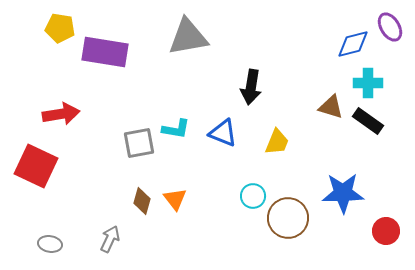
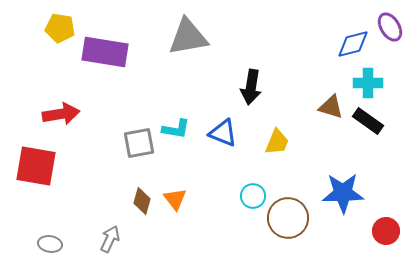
red square: rotated 15 degrees counterclockwise
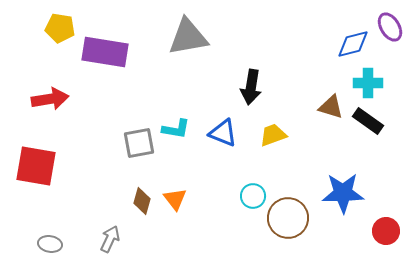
red arrow: moved 11 px left, 15 px up
yellow trapezoid: moved 4 px left, 7 px up; rotated 132 degrees counterclockwise
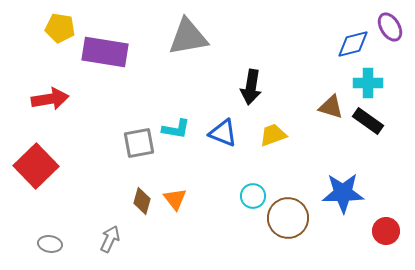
red square: rotated 36 degrees clockwise
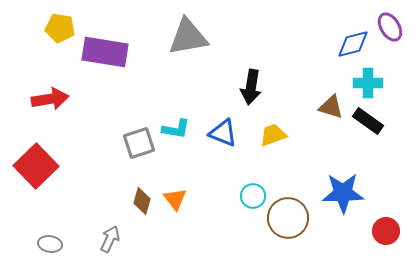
gray square: rotated 8 degrees counterclockwise
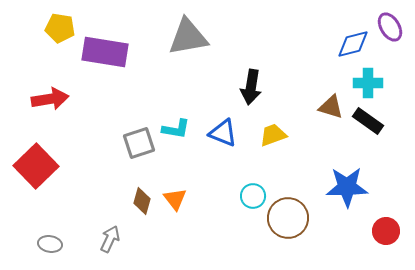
blue star: moved 4 px right, 6 px up
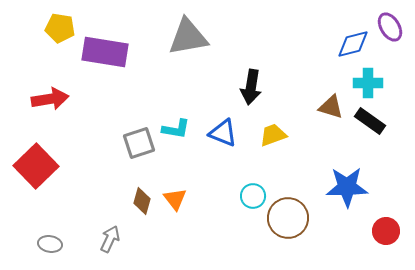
black rectangle: moved 2 px right
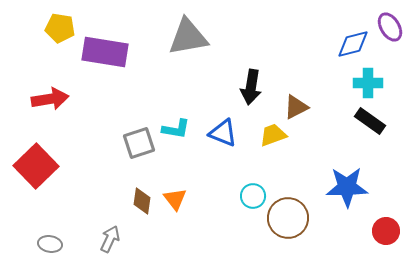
brown triangle: moved 35 px left; rotated 44 degrees counterclockwise
brown diamond: rotated 8 degrees counterclockwise
